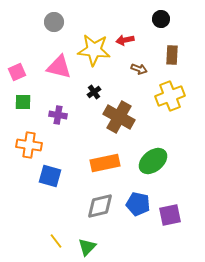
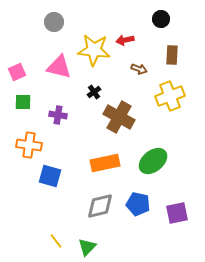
purple square: moved 7 px right, 2 px up
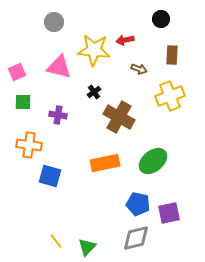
gray diamond: moved 36 px right, 32 px down
purple square: moved 8 px left
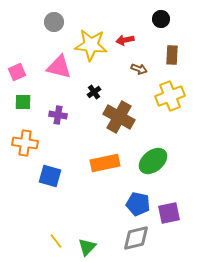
yellow star: moved 3 px left, 5 px up
orange cross: moved 4 px left, 2 px up
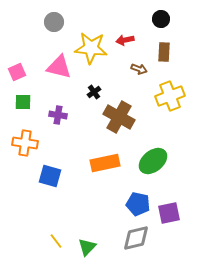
yellow star: moved 3 px down
brown rectangle: moved 8 px left, 3 px up
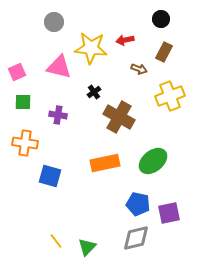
brown rectangle: rotated 24 degrees clockwise
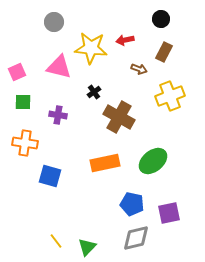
blue pentagon: moved 6 px left
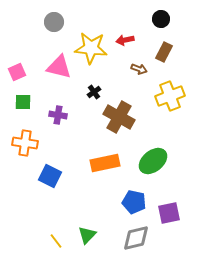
blue square: rotated 10 degrees clockwise
blue pentagon: moved 2 px right, 2 px up
green triangle: moved 12 px up
